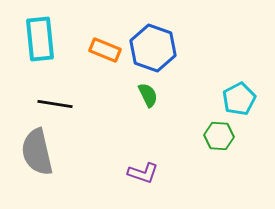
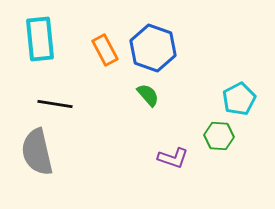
orange rectangle: rotated 40 degrees clockwise
green semicircle: rotated 15 degrees counterclockwise
purple L-shape: moved 30 px right, 15 px up
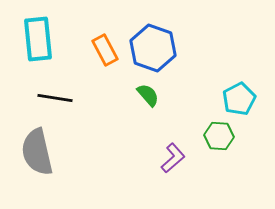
cyan rectangle: moved 2 px left
black line: moved 6 px up
purple L-shape: rotated 60 degrees counterclockwise
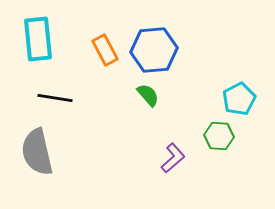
blue hexagon: moved 1 px right, 2 px down; rotated 24 degrees counterclockwise
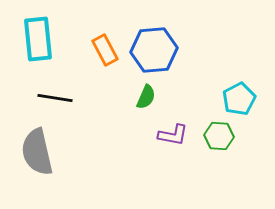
green semicircle: moved 2 px left, 2 px down; rotated 65 degrees clockwise
purple L-shape: moved 23 px up; rotated 52 degrees clockwise
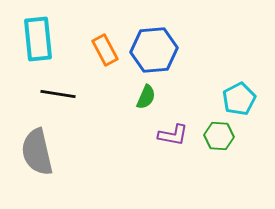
black line: moved 3 px right, 4 px up
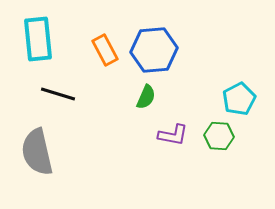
black line: rotated 8 degrees clockwise
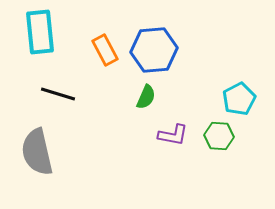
cyan rectangle: moved 2 px right, 7 px up
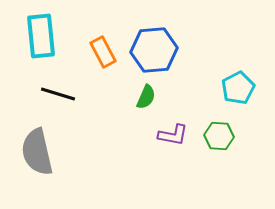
cyan rectangle: moved 1 px right, 4 px down
orange rectangle: moved 2 px left, 2 px down
cyan pentagon: moved 1 px left, 11 px up
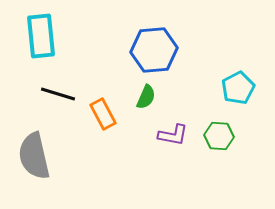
orange rectangle: moved 62 px down
gray semicircle: moved 3 px left, 4 px down
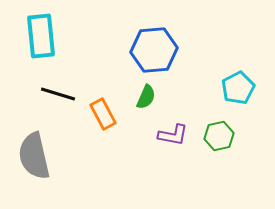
green hexagon: rotated 16 degrees counterclockwise
